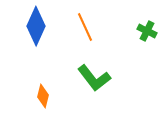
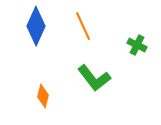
orange line: moved 2 px left, 1 px up
green cross: moved 10 px left, 14 px down
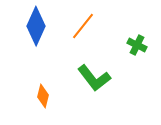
orange line: rotated 64 degrees clockwise
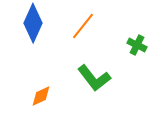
blue diamond: moved 3 px left, 3 px up
orange diamond: moved 2 px left; rotated 50 degrees clockwise
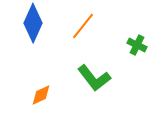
orange diamond: moved 1 px up
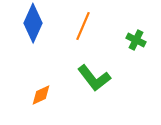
orange line: rotated 16 degrees counterclockwise
green cross: moved 1 px left, 5 px up
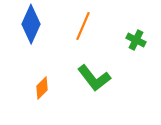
blue diamond: moved 2 px left, 1 px down
orange diamond: moved 1 px right, 7 px up; rotated 20 degrees counterclockwise
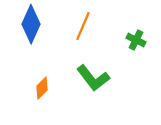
green L-shape: moved 1 px left
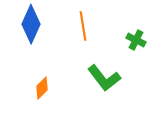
orange line: rotated 32 degrees counterclockwise
green L-shape: moved 11 px right
